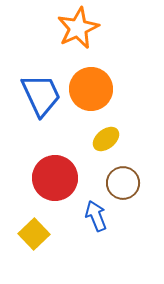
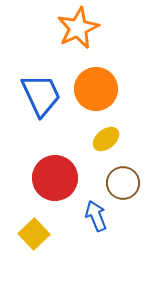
orange circle: moved 5 px right
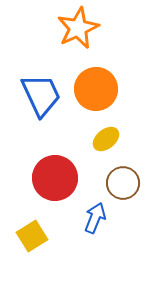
blue arrow: moved 1 px left, 2 px down; rotated 44 degrees clockwise
yellow square: moved 2 px left, 2 px down; rotated 12 degrees clockwise
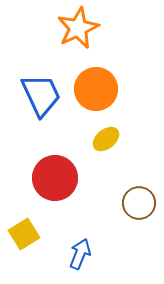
brown circle: moved 16 px right, 20 px down
blue arrow: moved 15 px left, 36 px down
yellow square: moved 8 px left, 2 px up
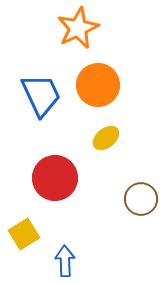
orange circle: moved 2 px right, 4 px up
yellow ellipse: moved 1 px up
brown circle: moved 2 px right, 4 px up
blue arrow: moved 15 px left, 7 px down; rotated 24 degrees counterclockwise
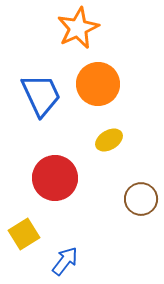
orange circle: moved 1 px up
yellow ellipse: moved 3 px right, 2 px down; rotated 8 degrees clockwise
blue arrow: rotated 40 degrees clockwise
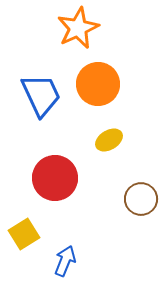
blue arrow: rotated 16 degrees counterclockwise
